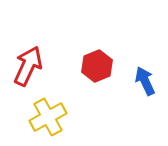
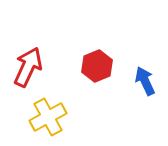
red arrow: moved 1 px down
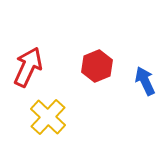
yellow cross: rotated 18 degrees counterclockwise
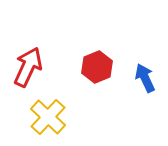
red hexagon: moved 1 px down
blue arrow: moved 3 px up
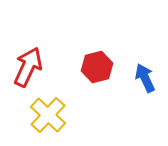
red hexagon: rotated 8 degrees clockwise
yellow cross: moved 2 px up
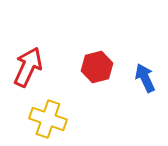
yellow cross: moved 4 px down; rotated 24 degrees counterclockwise
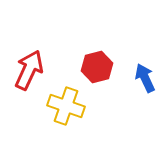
red arrow: moved 1 px right, 3 px down
yellow cross: moved 18 px right, 13 px up
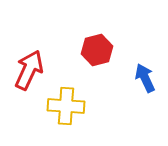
red hexagon: moved 17 px up
yellow cross: rotated 15 degrees counterclockwise
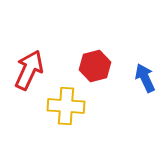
red hexagon: moved 2 px left, 16 px down
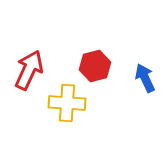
yellow cross: moved 1 px right, 3 px up
